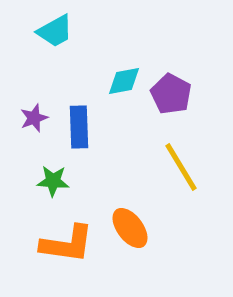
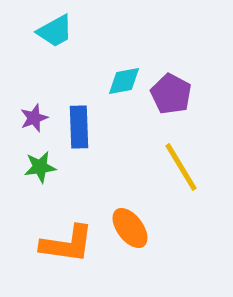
green star: moved 13 px left, 14 px up; rotated 12 degrees counterclockwise
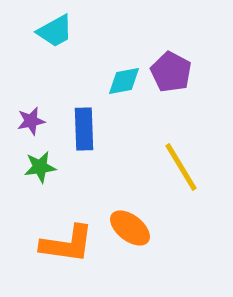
purple pentagon: moved 22 px up
purple star: moved 3 px left, 3 px down; rotated 8 degrees clockwise
blue rectangle: moved 5 px right, 2 px down
orange ellipse: rotated 15 degrees counterclockwise
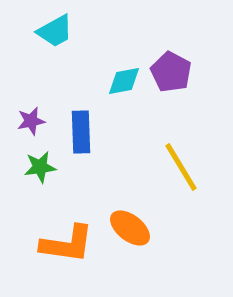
blue rectangle: moved 3 px left, 3 px down
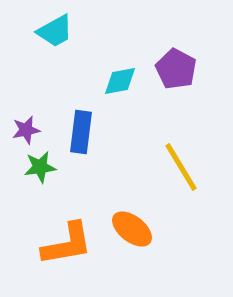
purple pentagon: moved 5 px right, 3 px up
cyan diamond: moved 4 px left
purple star: moved 5 px left, 9 px down
blue rectangle: rotated 9 degrees clockwise
orange ellipse: moved 2 px right, 1 px down
orange L-shape: rotated 18 degrees counterclockwise
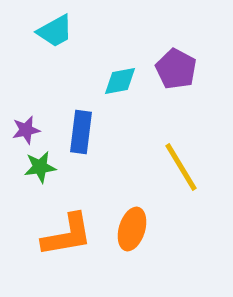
orange ellipse: rotated 69 degrees clockwise
orange L-shape: moved 9 px up
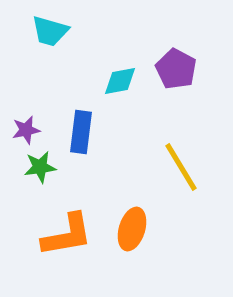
cyan trapezoid: moved 5 px left; rotated 45 degrees clockwise
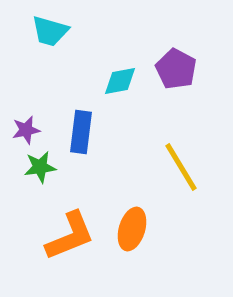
orange L-shape: moved 3 px right, 1 px down; rotated 12 degrees counterclockwise
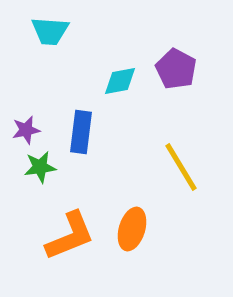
cyan trapezoid: rotated 12 degrees counterclockwise
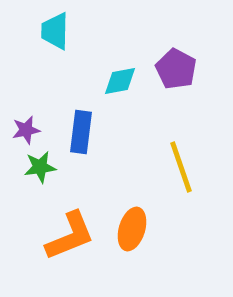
cyan trapezoid: moved 5 px right; rotated 87 degrees clockwise
yellow line: rotated 12 degrees clockwise
